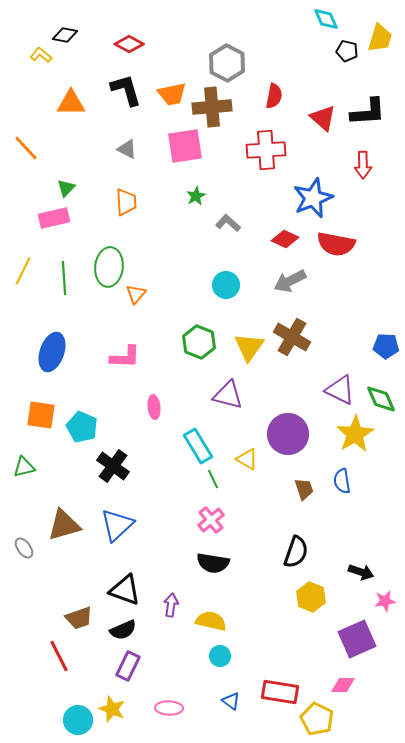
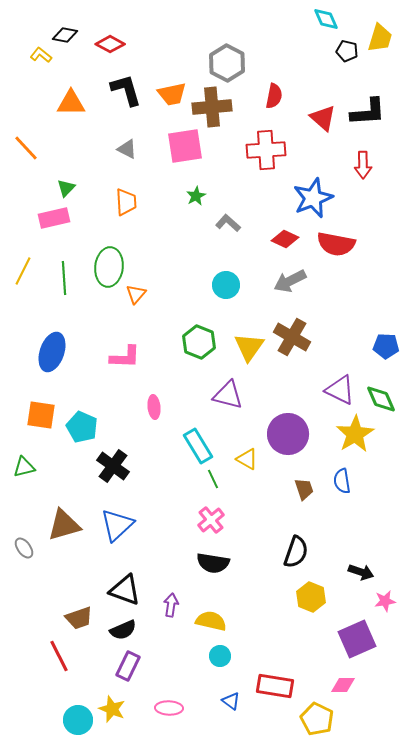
red diamond at (129, 44): moved 19 px left
red rectangle at (280, 692): moved 5 px left, 6 px up
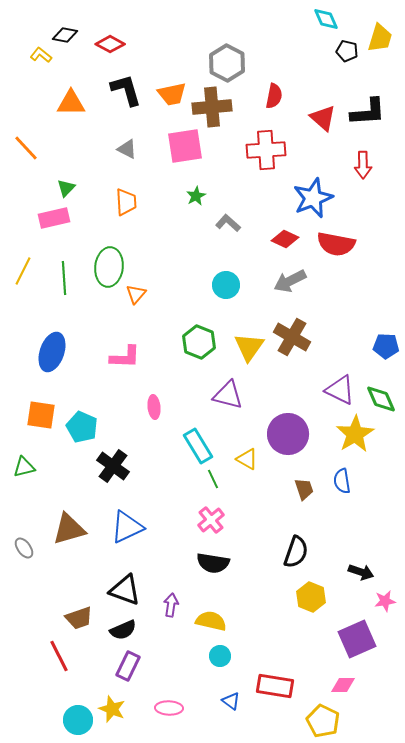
brown triangle at (64, 525): moved 5 px right, 4 px down
blue triangle at (117, 525): moved 10 px right, 2 px down; rotated 18 degrees clockwise
yellow pentagon at (317, 719): moved 6 px right, 2 px down
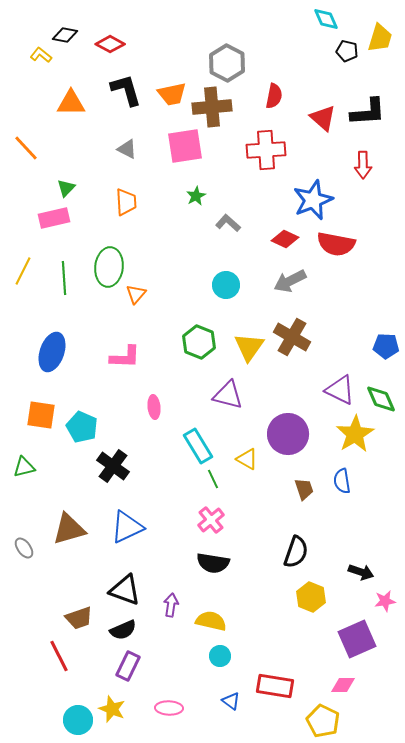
blue star at (313, 198): moved 2 px down
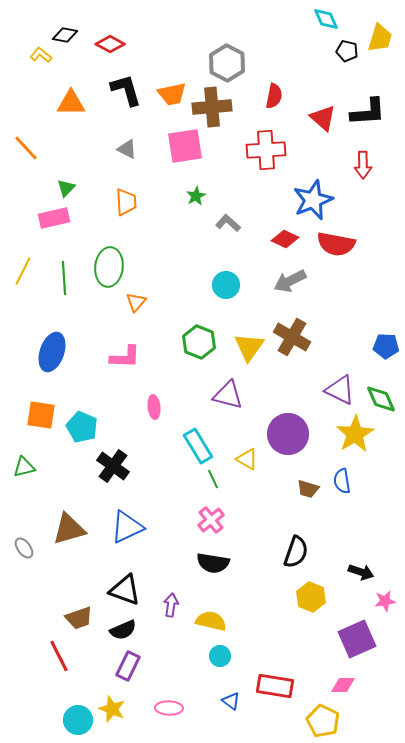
orange triangle at (136, 294): moved 8 px down
brown trapezoid at (304, 489): moved 4 px right; rotated 125 degrees clockwise
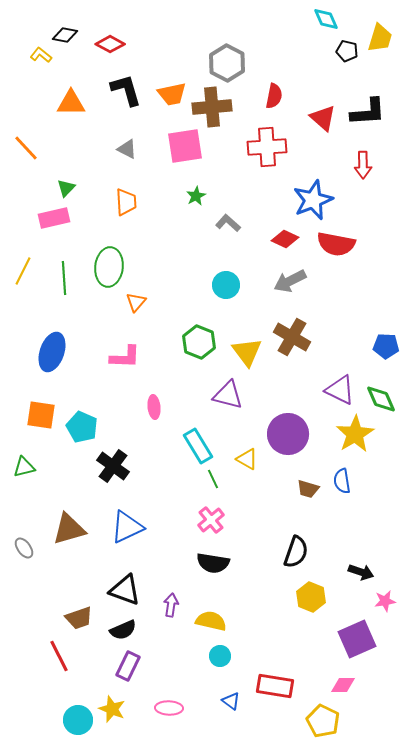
red cross at (266, 150): moved 1 px right, 3 px up
yellow triangle at (249, 347): moved 2 px left, 5 px down; rotated 12 degrees counterclockwise
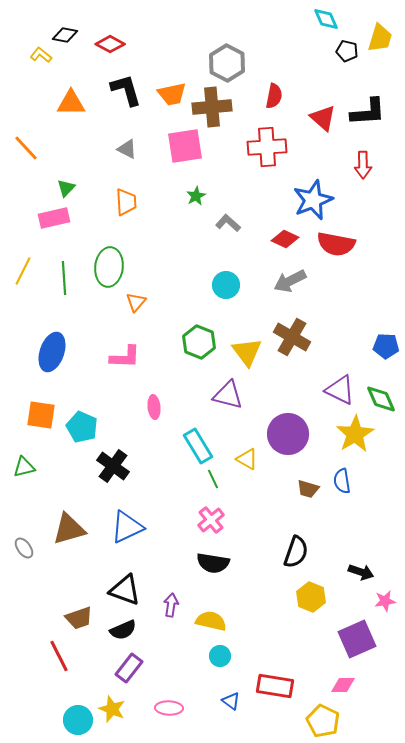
purple rectangle at (128, 666): moved 1 px right, 2 px down; rotated 12 degrees clockwise
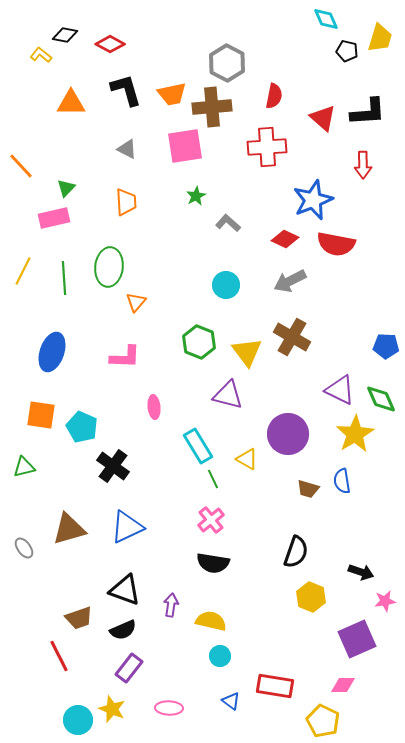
orange line at (26, 148): moved 5 px left, 18 px down
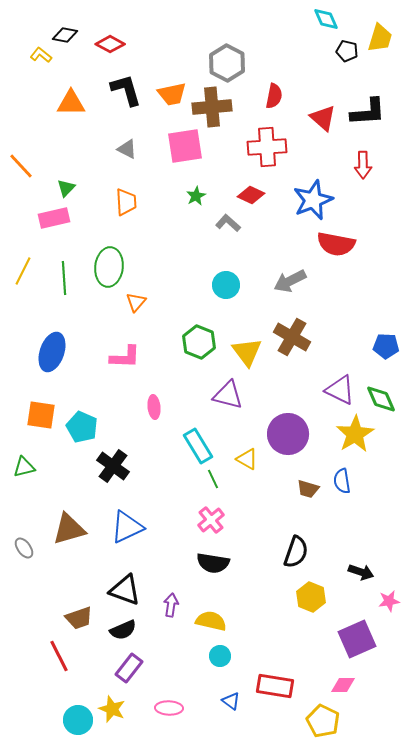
red diamond at (285, 239): moved 34 px left, 44 px up
pink star at (385, 601): moved 4 px right
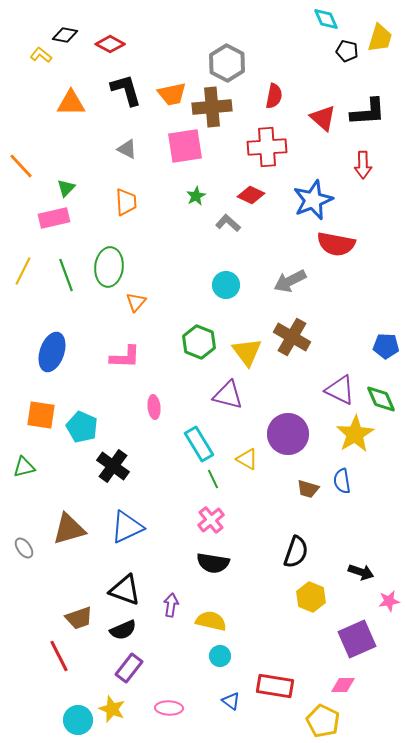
green line at (64, 278): moved 2 px right, 3 px up; rotated 16 degrees counterclockwise
cyan rectangle at (198, 446): moved 1 px right, 2 px up
